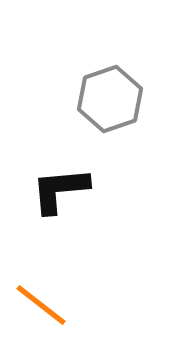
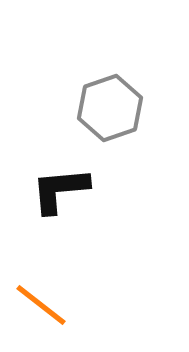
gray hexagon: moved 9 px down
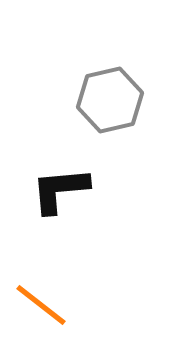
gray hexagon: moved 8 px up; rotated 6 degrees clockwise
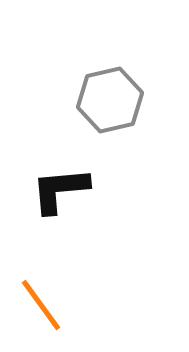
orange line: rotated 16 degrees clockwise
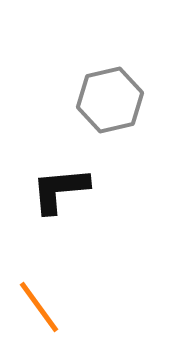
orange line: moved 2 px left, 2 px down
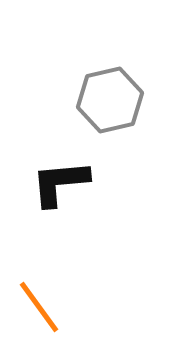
black L-shape: moved 7 px up
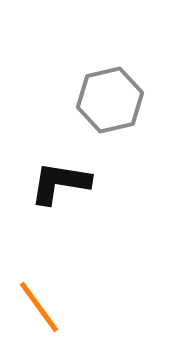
black L-shape: rotated 14 degrees clockwise
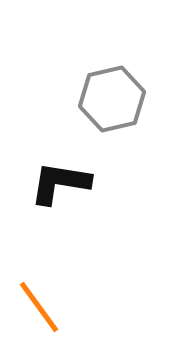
gray hexagon: moved 2 px right, 1 px up
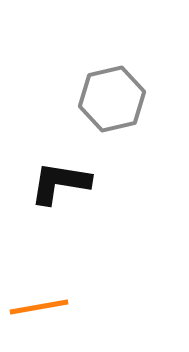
orange line: rotated 64 degrees counterclockwise
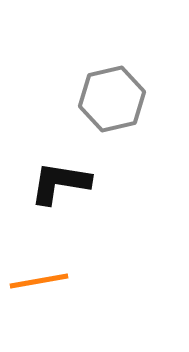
orange line: moved 26 px up
